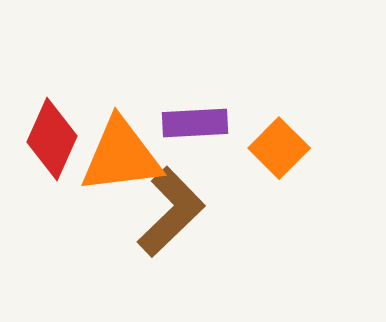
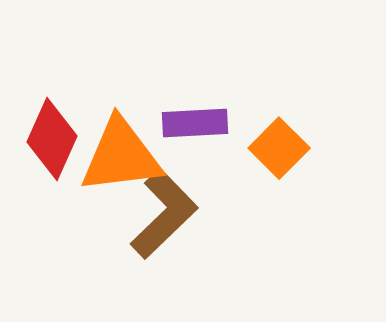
brown L-shape: moved 7 px left, 2 px down
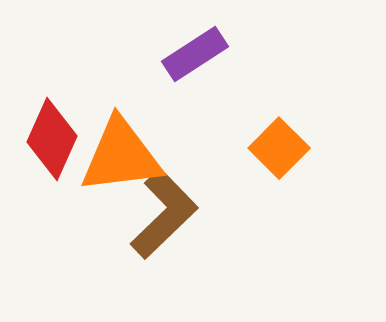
purple rectangle: moved 69 px up; rotated 30 degrees counterclockwise
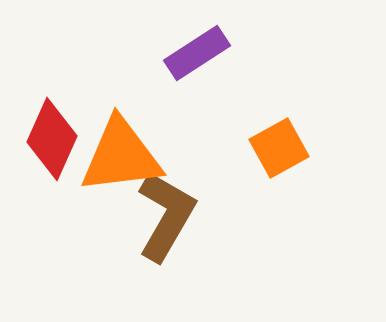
purple rectangle: moved 2 px right, 1 px up
orange square: rotated 16 degrees clockwise
brown L-shape: moved 2 px right, 2 px down; rotated 16 degrees counterclockwise
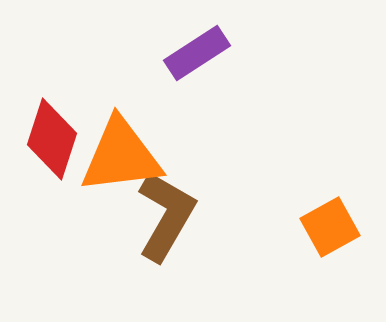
red diamond: rotated 6 degrees counterclockwise
orange square: moved 51 px right, 79 px down
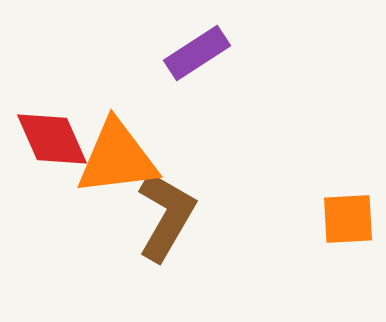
red diamond: rotated 42 degrees counterclockwise
orange triangle: moved 4 px left, 2 px down
orange square: moved 18 px right, 8 px up; rotated 26 degrees clockwise
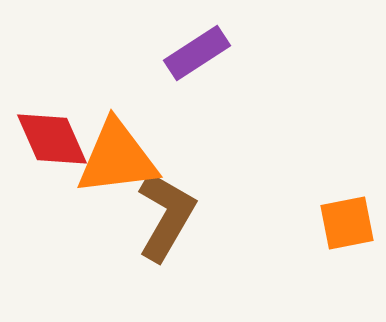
orange square: moved 1 px left, 4 px down; rotated 8 degrees counterclockwise
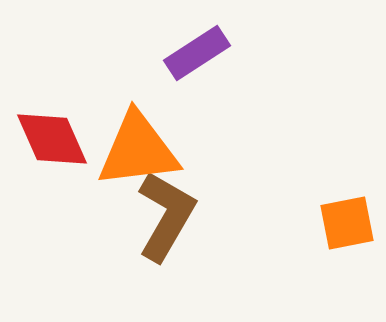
orange triangle: moved 21 px right, 8 px up
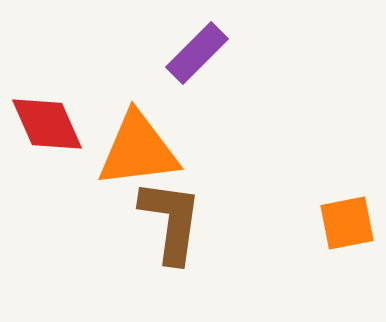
purple rectangle: rotated 12 degrees counterclockwise
red diamond: moved 5 px left, 15 px up
brown L-shape: moved 5 px right, 5 px down; rotated 22 degrees counterclockwise
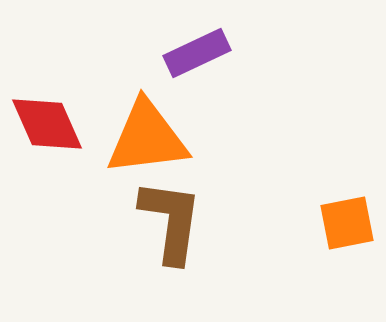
purple rectangle: rotated 20 degrees clockwise
orange triangle: moved 9 px right, 12 px up
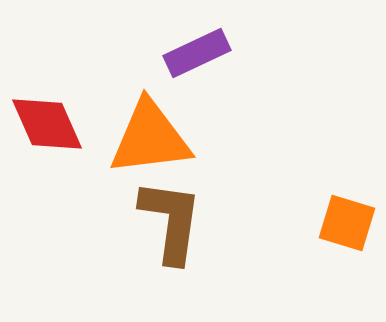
orange triangle: moved 3 px right
orange square: rotated 28 degrees clockwise
